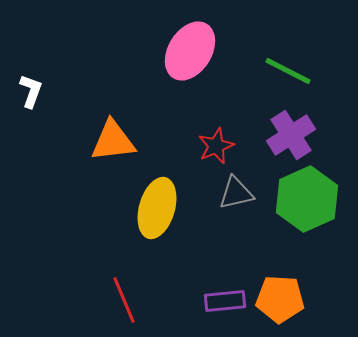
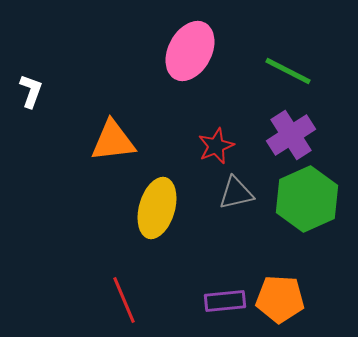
pink ellipse: rotated 4 degrees counterclockwise
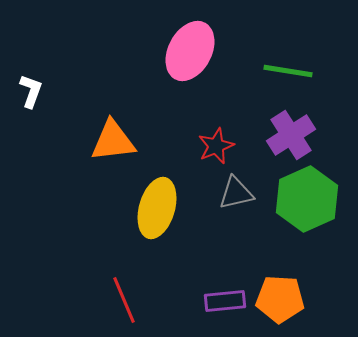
green line: rotated 18 degrees counterclockwise
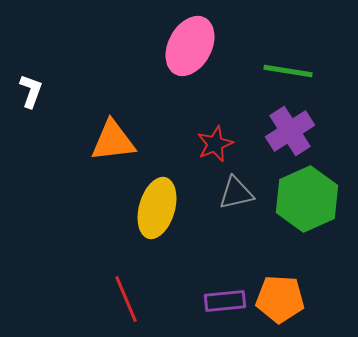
pink ellipse: moved 5 px up
purple cross: moved 1 px left, 4 px up
red star: moved 1 px left, 2 px up
red line: moved 2 px right, 1 px up
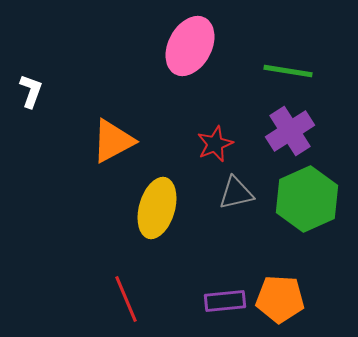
orange triangle: rotated 21 degrees counterclockwise
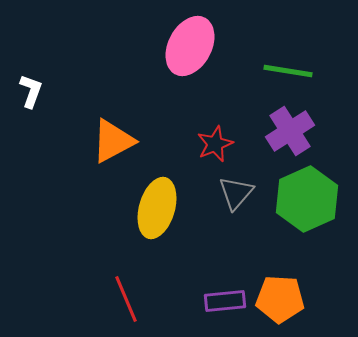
gray triangle: rotated 36 degrees counterclockwise
